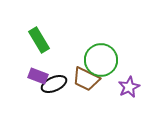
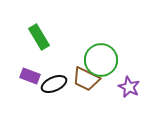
green rectangle: moved 3 px up
purple rectangle: moved 8 px left
purple star: rotated 20 degrees counterclockwise
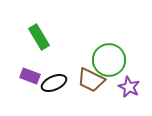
green circle: moved 8 px right
brown trapezoid: moved 5 px right, 1 px down
black ellipse: moved 1 px up
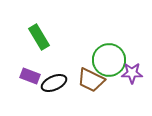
purple star: moved 3 px right, 14 px up; rotated 25 degrees counterclockwise
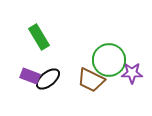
black ellipse: moved 6 px left, 4 px up; rotated 15 degrees counterclockwise
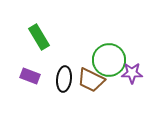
black ellipse: moved 16 px right; rotated 45 degrees counterclockwise
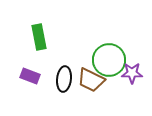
green rectangle: rotated 20 degrees clockwise
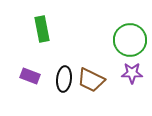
green rectangle: moved 3 px right, 8 px up
green circle: moved 21 px right, 20 px up
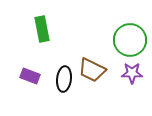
brown trapezoid: moved 1 px right, 10 px up
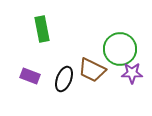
green circle: moved 10 px left, 9 px down
black ellipse: rotated 15 degrees clockwise
